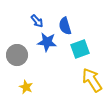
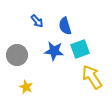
blue star: moved 7 px right, 9 px down
yellow arrow: moved 3 px up
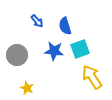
yellow star: moved 1 px right, 1 px down
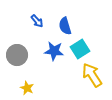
cyan square: rotated 12 degrees counterclockwise
yellow arrow: moved 2 px up
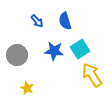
blue semicircle: moved 5 px up
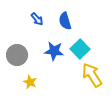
blue arrow: moved 2 px up
cyan square: rotated 12 degrees counterclockwise
yellow star: moved 3 px right, 6 px up
